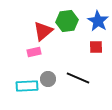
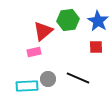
green hexagon: moved 1 px right, 1 px up
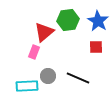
red triangle: moved 1 px right, 1 px down
pink rectangle: rotated 56 degrees counterclockwise
gray circle: moved 3 px up
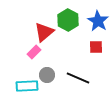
green hexagon: rotated 25 degrees counterclockwise
pink rectangle: rotated 24 degrees clockwise
gray circle: moved 1 px left, 1 px up
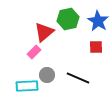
green hexagon: moved 1 px up; rotated 20 degrees clockwise
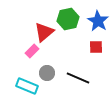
pink rectangle: moved 2 px left, 1 px up
gray circle: moved 2 px up
cyan rectangle: rotated 25 degrees clockwise
